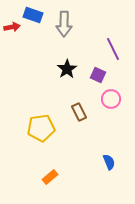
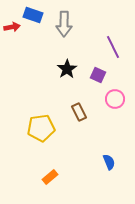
purple line: moved 2 px up
pink circle: moved 4 px right
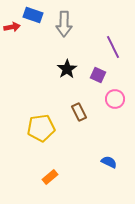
blue semicircle: rotated 42 degrees counterclockwise
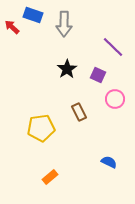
red arrow: rotated 126 degrees counterclockwise
purple line: rotated 20 degrees counterclockwise
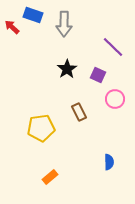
blue semicircle: rotated 63 degrees clockwise
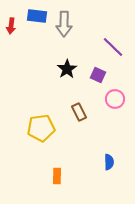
blue rectangle: moved 4 px right, 1 px down; rotated 12 degrees counterclockwise
red arrow: moved 1 px left, 1 px up; rotated 126 degrees counterclockwise
orange rectangle: moved 7 px right, 1 px up; rotated 49 degrees counterclockwise
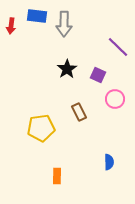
purple line: moved 5 px right
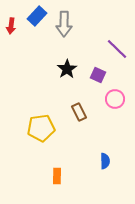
blue rectangle: rotated 54 degrees counterclockwise
purple line: moved 1 px left, 2 px down
blue semicircle: moved 4 px left, 1 px up
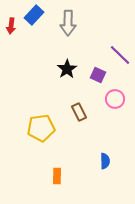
blue rectangle: moved 3 px left, 1 px up
gray arrow: moved 4 px right, 1 px up
purple line: moved 3 px right, 6 px down
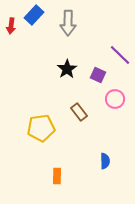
brown rectangle: rotated 12 degrees counterclockwise
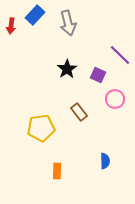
blue rectangle: moved 1 px right
gray arrow: rotated 15 degrees counterclockwise
orange rectangle: moved 5 px up
